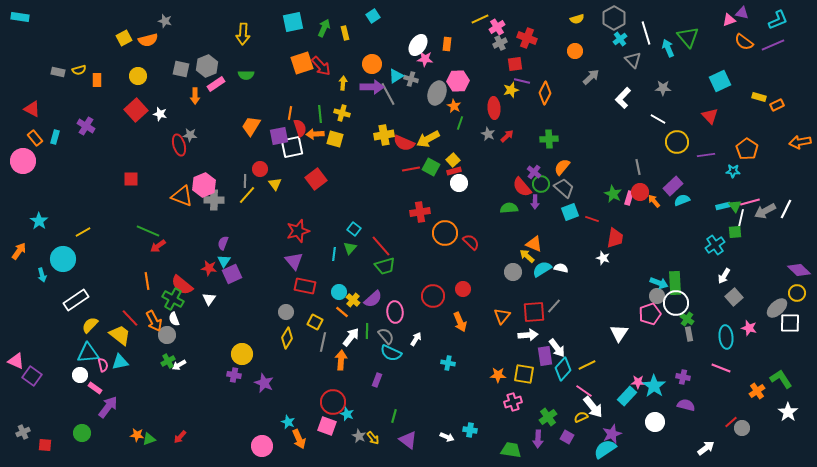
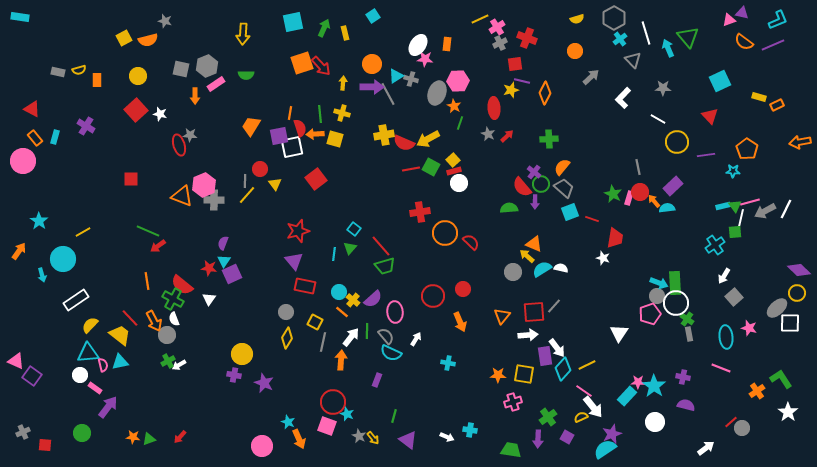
cyan semicircle at (682, 200): moved 15 px left, 8 px down; rotated 14 degrees clockwise
orange star at (137, 435): moved 4 px left, 2 px down
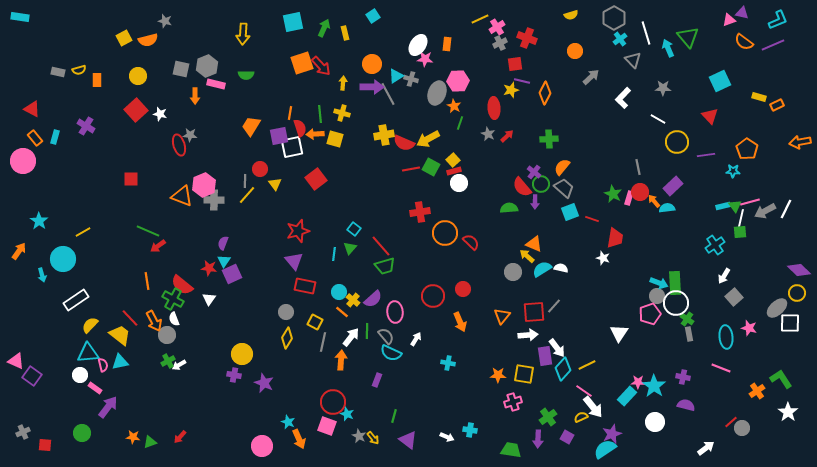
yellow semicircle at (577, 19): moved 6 px left, 4 px up
pink rectangle at (216, 84): rotated 48 degrees clockwise
green square at (735, 232): moved 5 px right
green triangle at (149, 439): moved 1 px right, 3 px down
